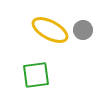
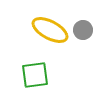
green square: moved 1 px left
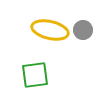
yellow ellipse: rotated 15 degrees counterclockwise
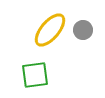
yellow ellipse: rotated 63 degrees counterclockwise
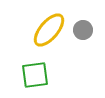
yellow ellipse: moved 1 px left
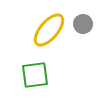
gray circle: moved 6 px up
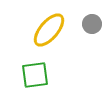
gray circle: moved 9 px right
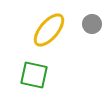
green square: moved 1 px left; rotated 20 degrees clockwise
